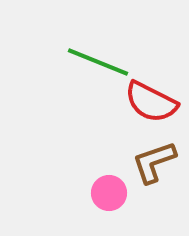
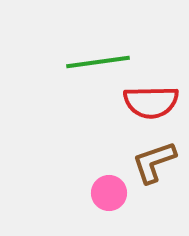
green line: rotated 30 degrees counterclockwise
red semicircle: rotated 28 degrees counterclockwise
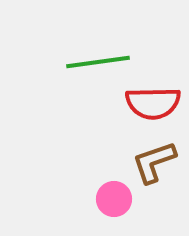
red semicircle: moved 2 px right, 1 px down
pink circle: moved 5 px right, 6 px down
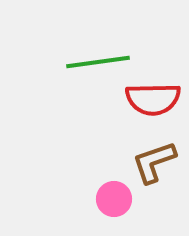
red semicircle: moved 4 px up
